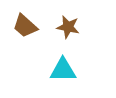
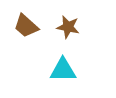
brown trapezoid: moved 1 px right
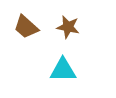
brown trapezoid: moved 1 px down
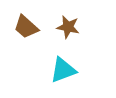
cyan triangle: rotated 20 degrees counterclockwise
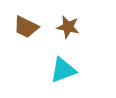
brown trapezoid: rotated 16 degrees counterclockwise
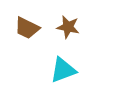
brown trapezoid: moved 1 px right, 1 px down
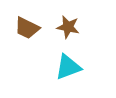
cyan triangle: moved 5 px right, 3 px up
